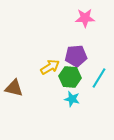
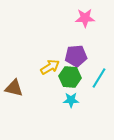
cyan star: moved 1 px left, 1 px down; rotated 14 degrees counterclockwise
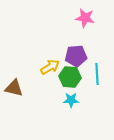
pink star: rotated 12 degrees clockwise
cyan line: moved 2 px left, 4 px up; rotated 35 degrees counterclockwise
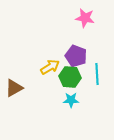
purple pentagon: rotated 25 degrees clockwise
brown triangle: rotated 42 degrees counterclockwise
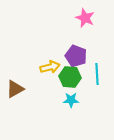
pink star: rotated 12 degrees clockwise
yellow arrow: rotated 18 degrees clockwise
brown triangle: moved 1 px right, 1 px down
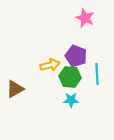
yellow arrow: moved 2 px up
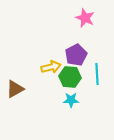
purple pentagon: moved 1 px up; rotated 25 degrees clockwise
yellow arrow: moved 1 px right, 2 px down
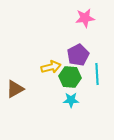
pink star: rotated 30 degrees counterclockwise
purple pentagon: moved 2 px right
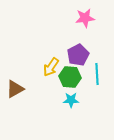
yellow arrow: rotated 138 degrees clockwise
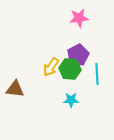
pink star: moved 6 px left
green hexagon: moved 8 px up
brown triangle: rotated 36 degrees clockwise
